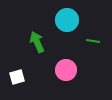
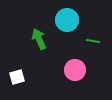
green arrow: moved 2 px right, 3 px up
pink circle: moved 9 px right
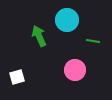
green arrow: moved 3 px up
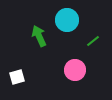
green line: rotated 48 degrees counterclockwise
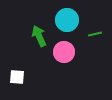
green line: moved 2 px right, 7 px up; rotated 24 degrees clockwise
pink circle: moved 11 px left, 18 px up
white square: rotated 21 degrees clockwise
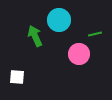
cyan circle: moved 8 px left
green arrow: moved 4 px left
pink circle: moved 15 px right, 2 px down
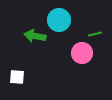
green arrow: rotated 55 degrees counterclockwise
pink circle: moved 3 px right, 1 px up
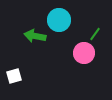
green line: rotated 40 degrees counterclockwise
pink circle: moved 2 px right
white square: moved 3 px left, 1 px up; rotated 21 degrees counterclockwise
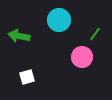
green arrow: moved 16 px left
pink circle: moved 2 px left, 4 px down
white square: moved 13 px right, 1 px down
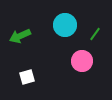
cyan circle: moved 6 px right, 5 px down
green arrow: moved 1 px right; rotated 35 degrees counterclockwise
pink circle: moved 4 px down
